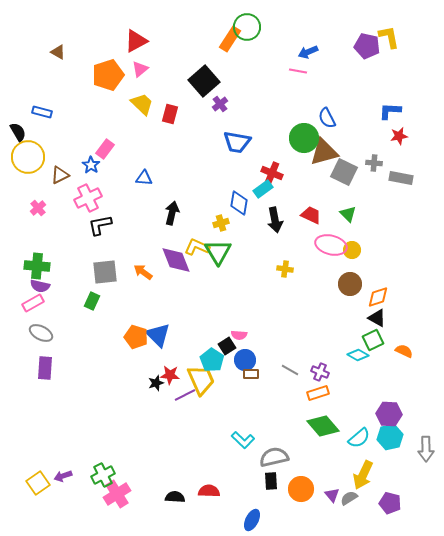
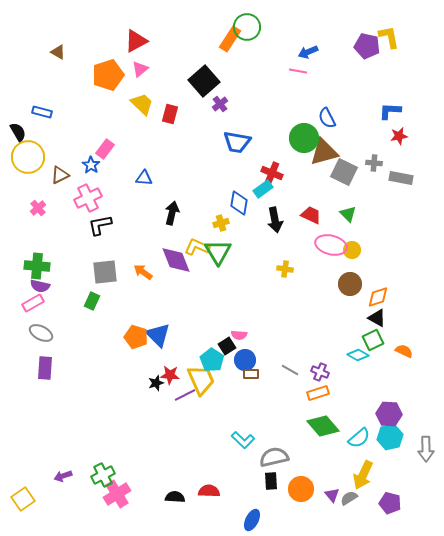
yellow square at (38, 483): moved 15 px left, 16 px down
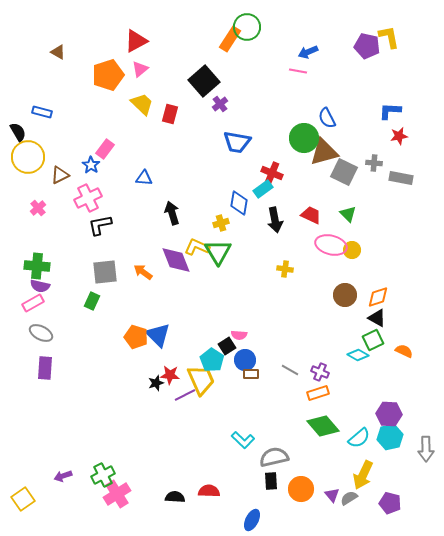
black arrow at (172, 213): rotated 30 degrees counterclockwise
brown circle at (350, 284): moved 5 px left, 11 px down
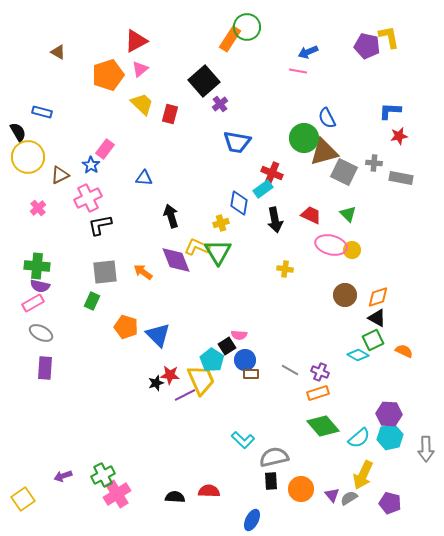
black arrow at (172, 213): moved 1 px left, 3 px down
orange pentagon at (136, 337): moved 10 px left, 10 px up
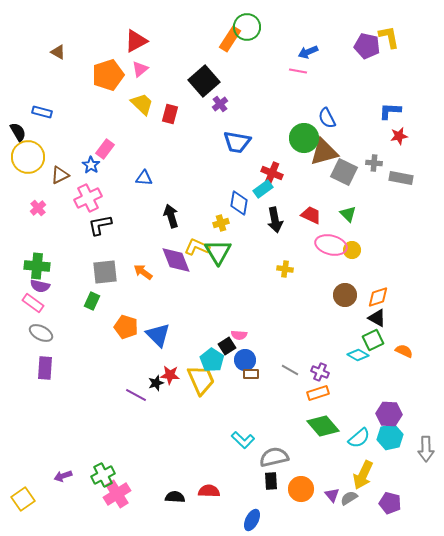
pink rectangle at (33, 303): rotated 65 degrees clockwise
purple line at (185, 395): moved 49 px left; rotated 55 degrees clockwise
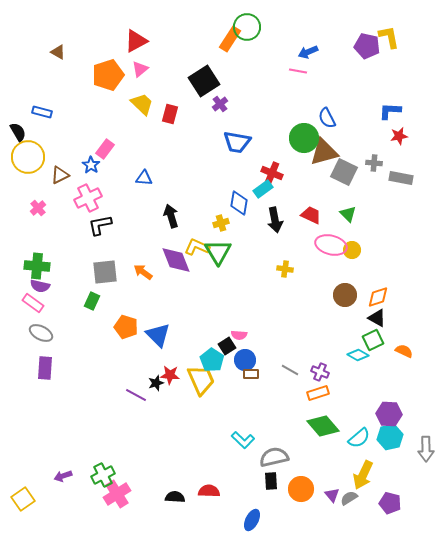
black square at (204, 81): rotated 8 degrees clockwise
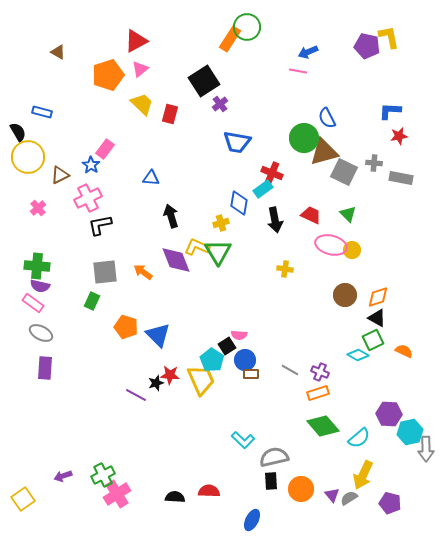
blue triangle at (144, 178): moved 7 px right
cyan hexagon at (390, 437): moved 20 px right, 5 px up
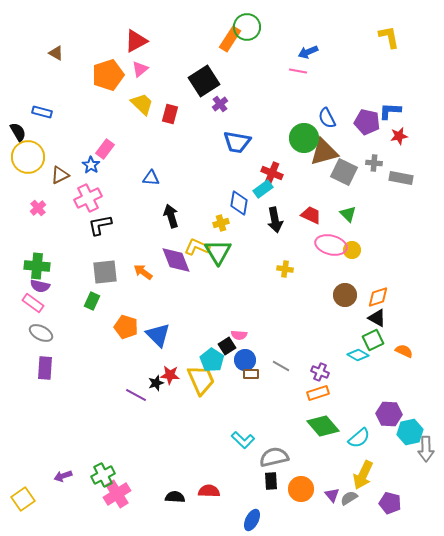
purple pentagon at (367, 46): moved 76 px down
brown triangle at (58, 52): moved 2 px left, 1 px down
gray line at (290, 370): moved 9 px left, 4 px up
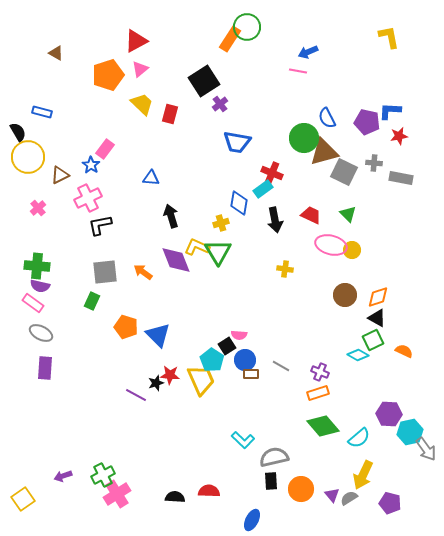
gray arrow at (426, 449): rotated 35 degrees counterclockwise
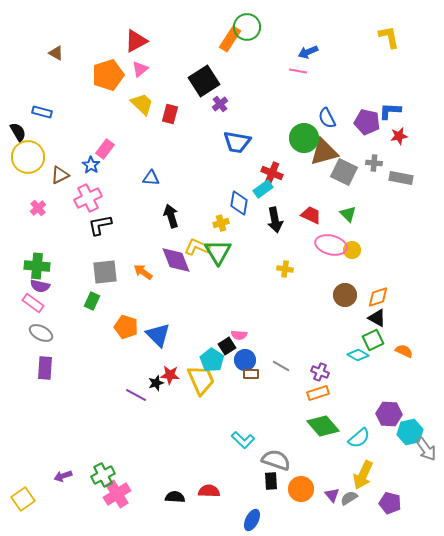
gray semicircle at (274, 457): moved 2 px right, 3 px down; rotated 32 degrees clockwise
